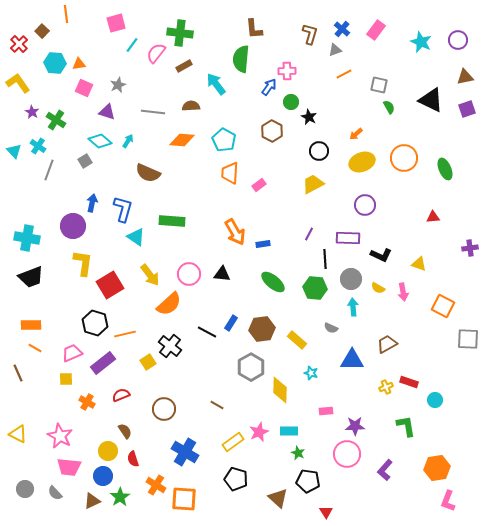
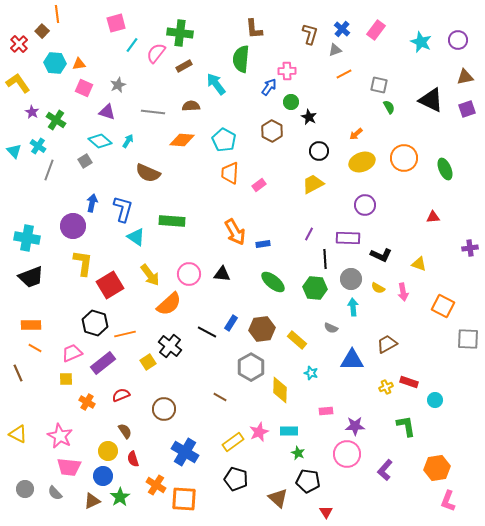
orange line at (66, 14): moved 9 px left
brown line at (217, 405): moved 3 px right, 8 px up
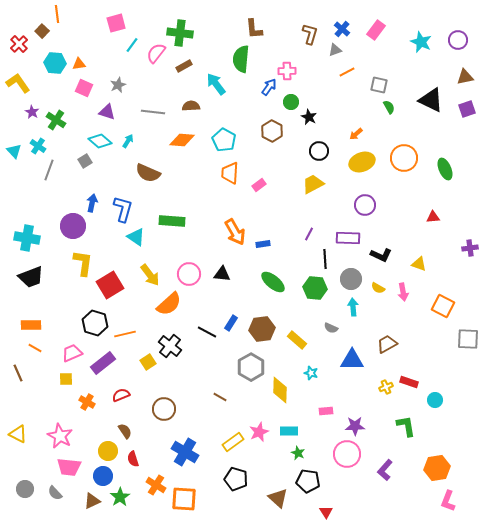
orange line at (344, 74): moved 3 px right, 2 px up
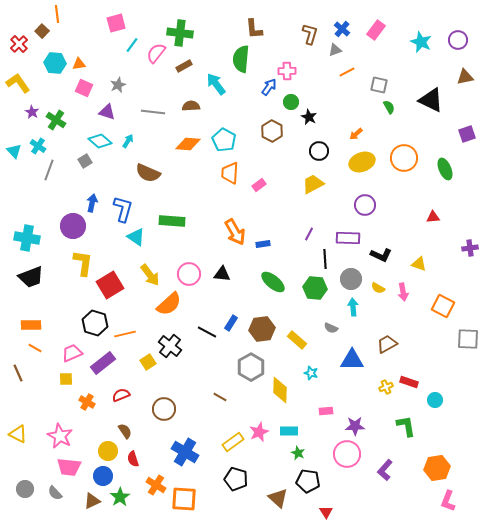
purple square at (467, 109): moved 25 px down
orange diamond at (182, 140): moved 6 px right, 4 px down
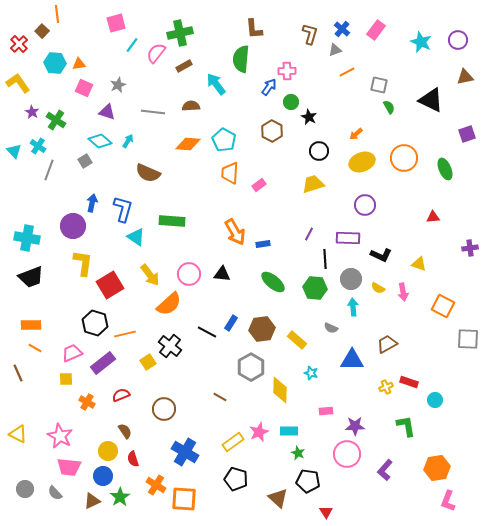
green cross at (180, 33): rotated 20 degrees counterclockwise
yellow trapezoid at (313, 184): rotated 10 degrees clockwise
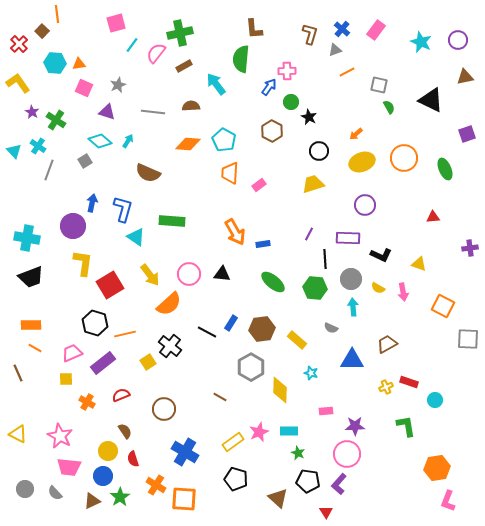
purple L-shape at (385, 470): moved 46 px left, 14 px down
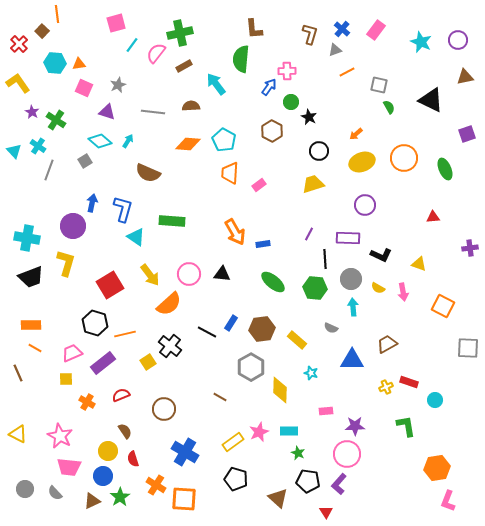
yellow L-shape at (83, 263): moved 17 px left; rotated 8 degrees clockwise
gray square at (468, 339): moved 9 px down
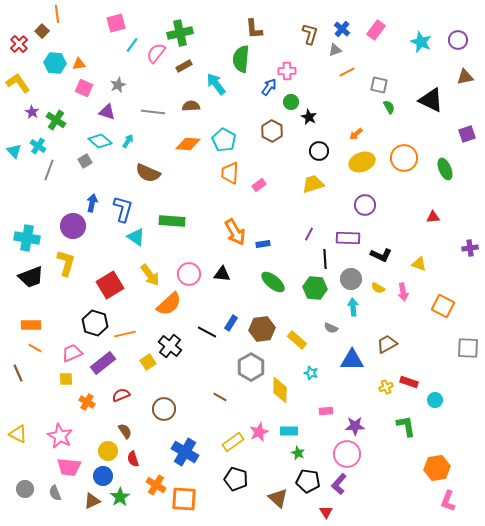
gray semicircle at (55, 493): rotated 21 degrees clockwise
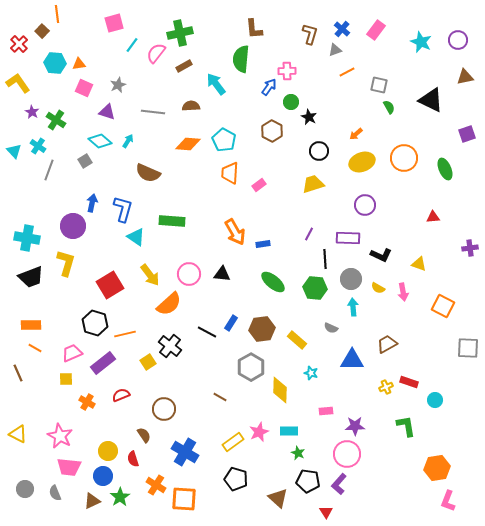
pink square at (116, 23): moved 2 px left
brown semicircle at (125, 431): moved 19 px right, 4 px down
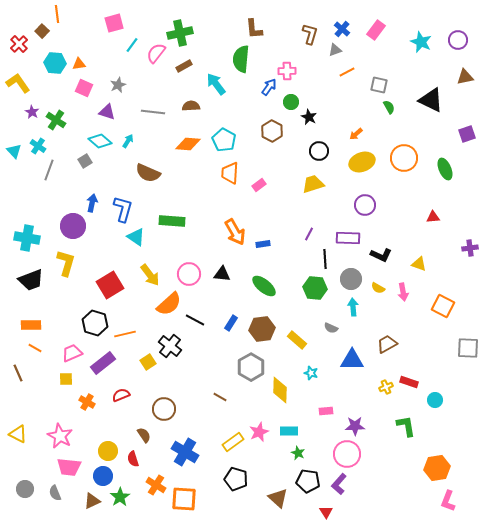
black trapezoid at (31, 277): moved 3 px down
green ellipse at (273, 282): moved 9 px left, 4 px down
black line at (207, 332): moved 12 px left, 12 px up
